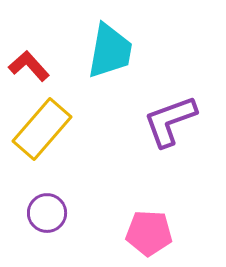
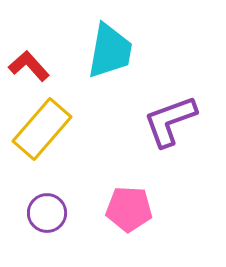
pink pentagon: moved 20 px left, 24 px up
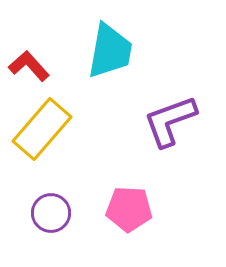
purple circle: moved 4 px right
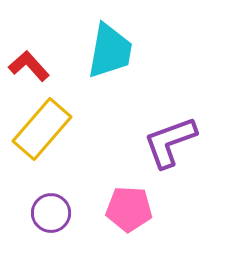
purple L-shape: moved 21 px down
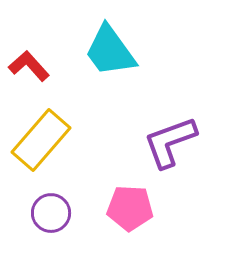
cyan trapezoid: rotated 134 degrees clockwise
yellow rectangle: moved 1 px left, 11 px down
pink pentagon: moved 1 px right, 1 px up
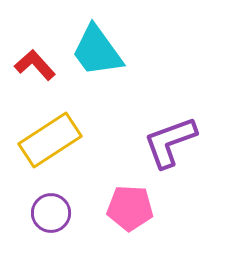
cyan trapezoid: moved 13 px left
red L-shape: moved 6 px right, 1 px up
yellow rectangle: moved 9 px right; rotated 16 degrees clockwise
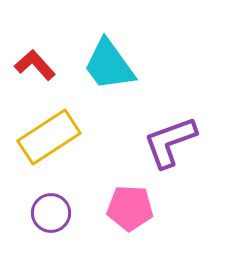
cyan trapezoid: moved 12 px right, 14 px down
yellow rectangle: moved 1 px left, 3 px up
